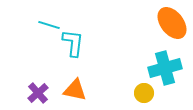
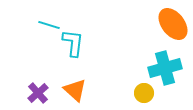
orange ellipse: moved 1 px right, 1 px down
orange triangle: rotated 30 degrees clockwise
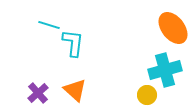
orange ellipse: moved 4 px down
cyan cross: moved 2 px down
yellow circle: moved 3 px right, 2 px down
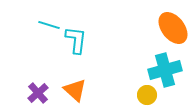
cyan L-shape: moved 3 px right, 3 px up
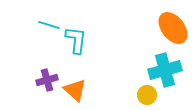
purple cross: moved 9 px right, 13 px up; rotated 25 degrees clockwise
